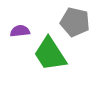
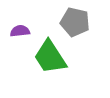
green trapezoid: moved 3 px down
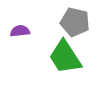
green trapezoid: moved 15 px right
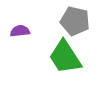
gray pentagon: moved 1 px up
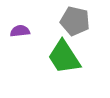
green trapezoid: moved 1 px left
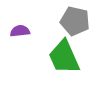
green trapezoid: rotated 9 degrees clockwise
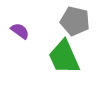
purple semicircle: rotated 42 degrees clockwise
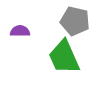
purple semicircle: rotated 36 degrees counterclockwise
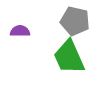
green trapezoid: moved 5 px right
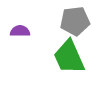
gray pentagon: rotated 20 degrees counterclockwise
